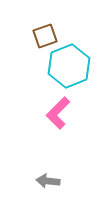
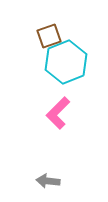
brown square: moved 4 px right
cyan hexagon: moved 3 px left, 4 px up
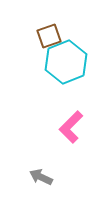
pink L-shape: moved 13 px right, 14 px down
gray arrow: moved 7 px left, 4 px up; rotated 20 degrees clockwise
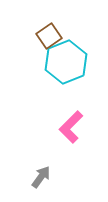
brown square: rotated 15 degrees counterclockwise
gray arrow: rotated 100 degrees clockwise
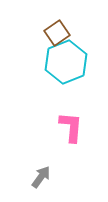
brown square: moved 8 px right, 3 px up
pink L-shape: rotated 140 degrees clockwise
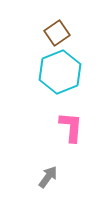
cyan hexagon: moved 6 px left, 10 px down
gray arrow: moved 7 px right
